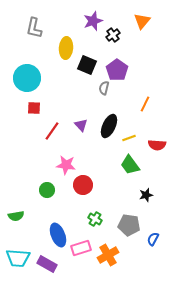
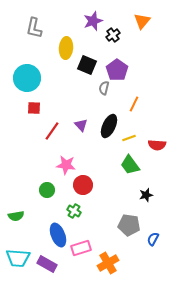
orange line: moved 11 px left
green cross: moved 21 px left, 8 px up
orange cross: moved 8 px down
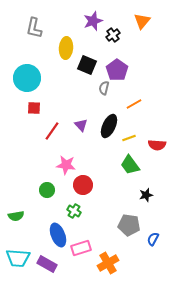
orange line: rotated 35 degrees clockwise
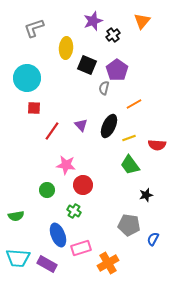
gray L-shape: rotated 60 degrees clockwise
